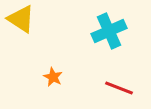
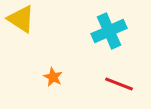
red line: moved 4 px up
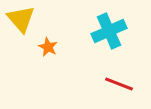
yellow triangle: rotated 16 degrees clockwise
orange star: moved 5 px left, 30 px up
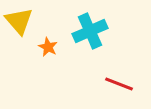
yellow triangle: moved 2 px left, 2 px down
cyan cross: moved 19 px left
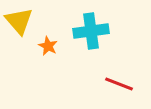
cyan cross: moved 1 px right; rotated 16 degrees clockwise
orange star: moved 1 px up
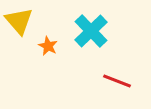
cyan cross: rotated 36 degrees counterclockwise
red line: moved 2 px left, 3 px up
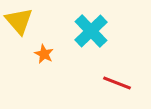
orange star: moved 4 px left, 8 px down
red line: moved 2 px down
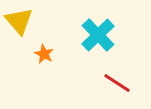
cyan cross: moved 7 px right, 4 px down
red line: rotated 12 degrees clockwise
